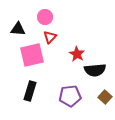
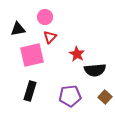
black triangle: rotated 14 degrees counterclockwise
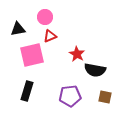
red triangle: moved 1 px up; rotated 24 degrees clockwise
black semicircle: rotated 15 degrees clockwise
black rectangle: moved 3 px left
brown square: rotated 32 degrees counterclockwise
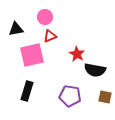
black triangle: moved 2 px left
purple pentagon: rotated 15 degrees clockwise
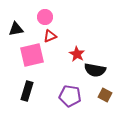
brown square: moved 2 px up; rotated 16 degrees clockwise
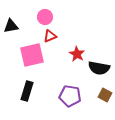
black triangle: moved 5 px left, 3 px up
black semicircle: moved 4 px right, 2 px up
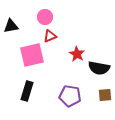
brown square: rotated 32 degrees counterclockwise
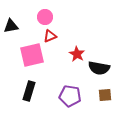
black rectangle: moved 2 px right
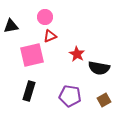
brown square: moved 1 px left, 5 px down; rotated 24 degrees counterclockwise
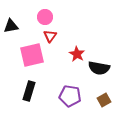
red triangle: rotated 32 degrees counterclockwise
